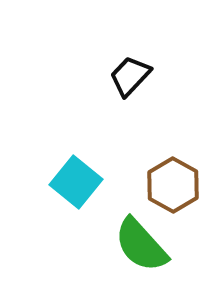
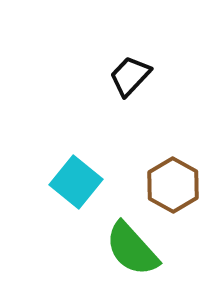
green semicircle: moved 9 px left, 4 px down
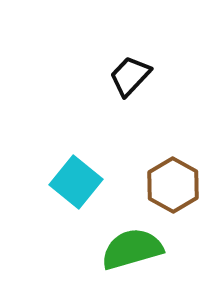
green semicircle: rotated 116 degrees clockwise
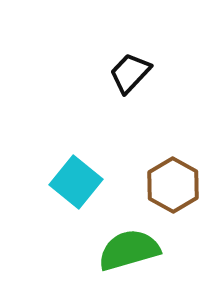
black trapezoid: moved 3 px up
green semicircle: moved 3 px left, 1 px down
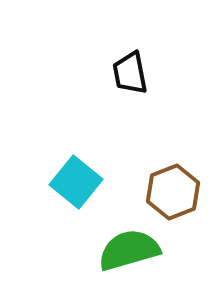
black trapezoid: rotated 54 degrees counterclockwise
brown hexagon: moved 7 px down; rotated 10 degrees clockwise
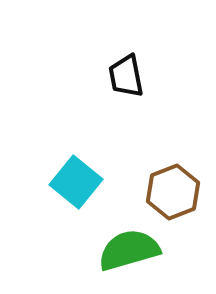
black trapezoid: moved 4 px left, 3 px down
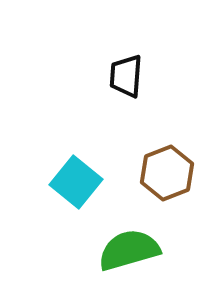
black trapezoid: rotated 15 degrees clockwise
brown hexagon: moved 6 px left, 19 px up
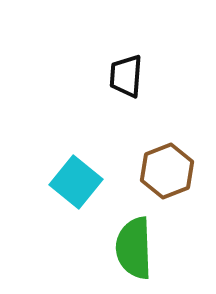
brown hexagon: moved 2 px up
green semicircle: moved 5 px right, 2 px up; rotated 76 degrees counterclockwise
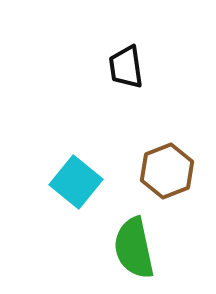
black trapezoid: moved 9 px up; rotated 12 degrees counterclockwise
green semicircle: rotated 10 degrees counterclockwise
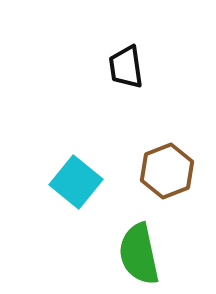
green semicircle: moved 5 px right, 6 px down
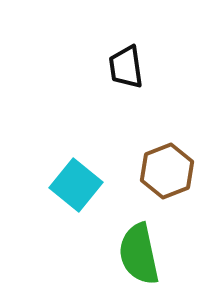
cyan square: moved 3 px down
